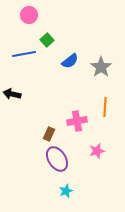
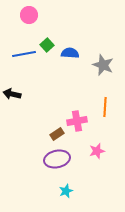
green square: moved 5 px down
blue semicircle: moved 8 px up; rotated 138 degrees counterclockwise
gray star: moved 2 px right, 2 px up; rotated 15 degrees counterclockwise
brown rectangle: moved 8 px right; rotated 32 degrees clockwise
purple ellipse: rotated 70 degrees counterclockwise
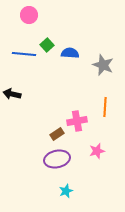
blue line: rotated 15 degrees clockwise
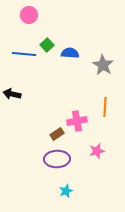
gray star: rotated 10 degrees clockwise
purple ellipse: rotated 10 degrees clockwise
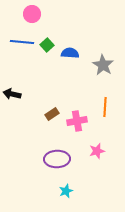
pink circle: moved 3 px right, 1 px up
blue line: moved 2 px left, 12 px up
brown rectangle: moved 5 px left, 20 px up
